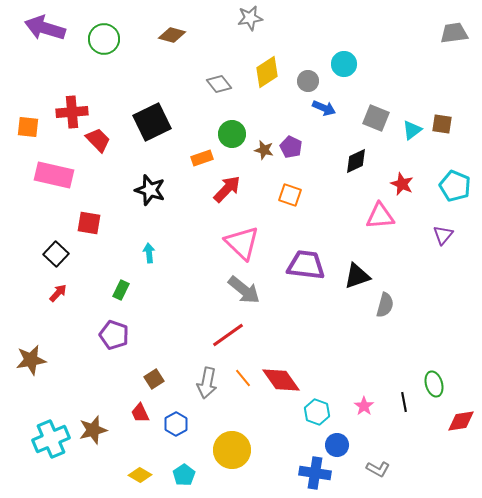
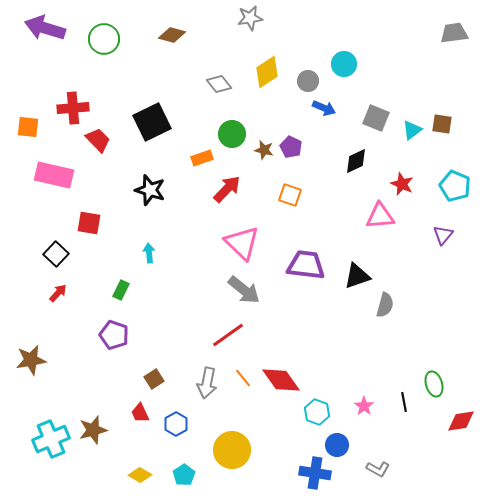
red cross at (72, 112): moved 1 px right, 4 px up
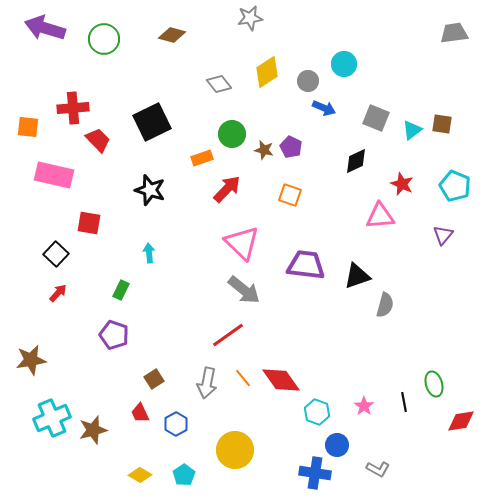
cyan cross at (51, 439): moved 1 px right, 21 px up
yellow circle at (232, 450): moved 3 px right
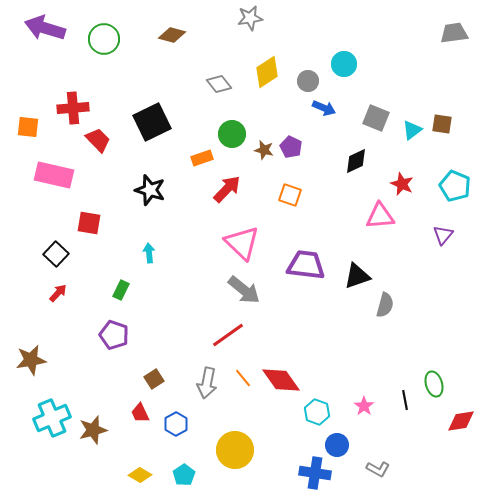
black line at (404, 402): moved 1 px right, 2 px up
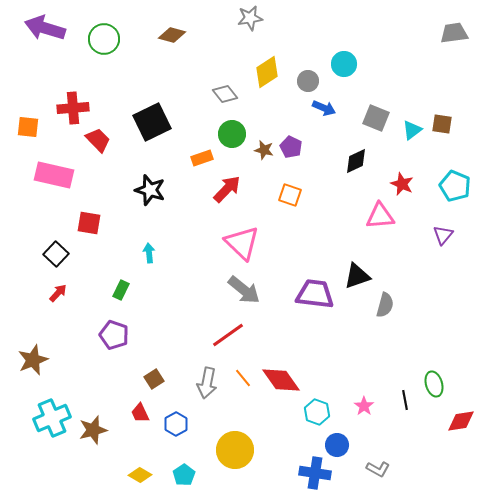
gray diamond at (219, 84): moved 6 px right, 10 px down
purple trapezoid at (306, 265): moved 9 px right, 29 px down
brown star at (31, 360): moved 2 px right; rotated 12 degrees counterclockwise
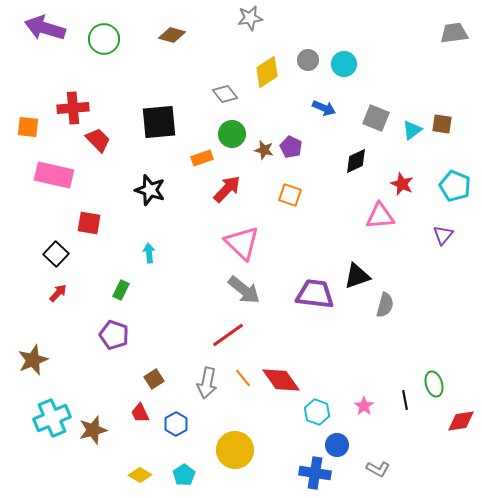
gray circle at (308, 81): moved 21 px up
black square at (152, 122): moved 7 px right; rotated 21 degrees clockwise
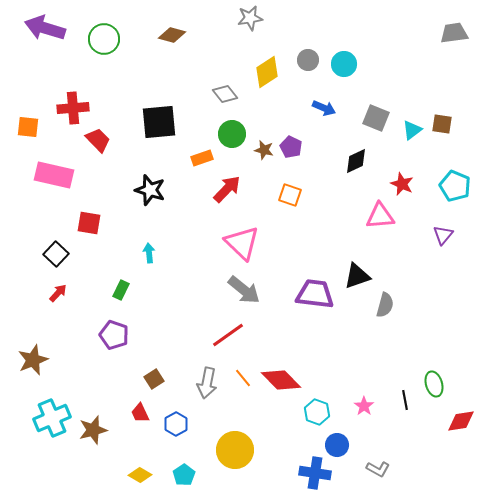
red diamond at (281, 380): rotated 9 degrees counterclockwise
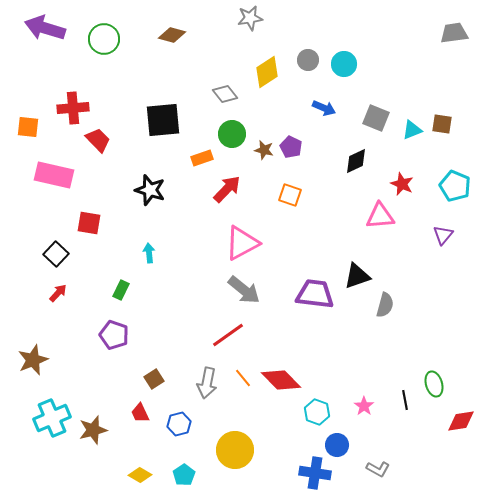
black square at (159, 122): moved 4 px right, 2 px up
cyan triangle at (412, 130): rotated 15 degrees clockwise
pink triangle at (242, 243): rotated 48 degrees clockwise
blue hexagon at (176, 424): moved 3 px right; rotated 15 degrees clockwise
